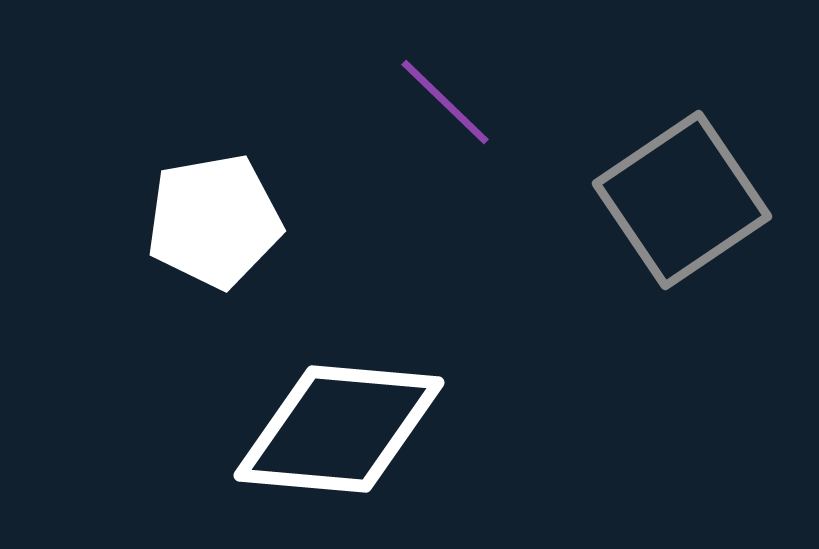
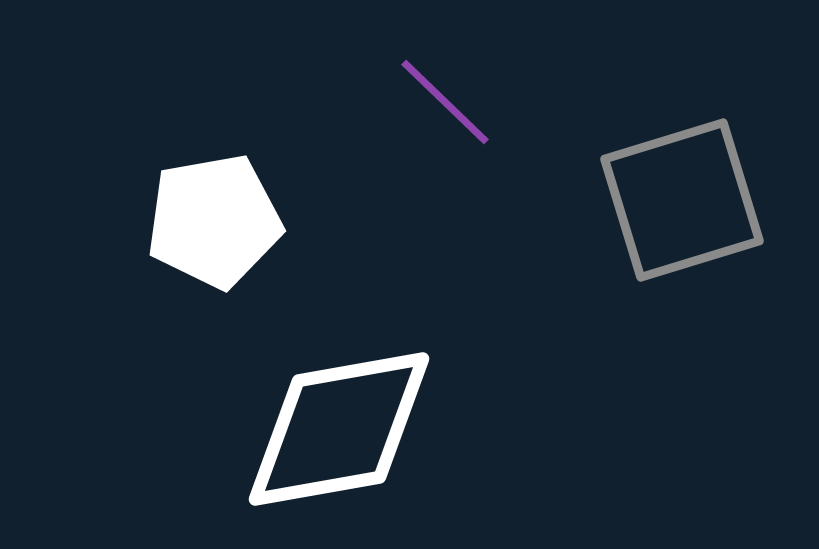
gray square: rotated 17 degrees clockwise
white diamond: rotated 15 degrees counterclockwise
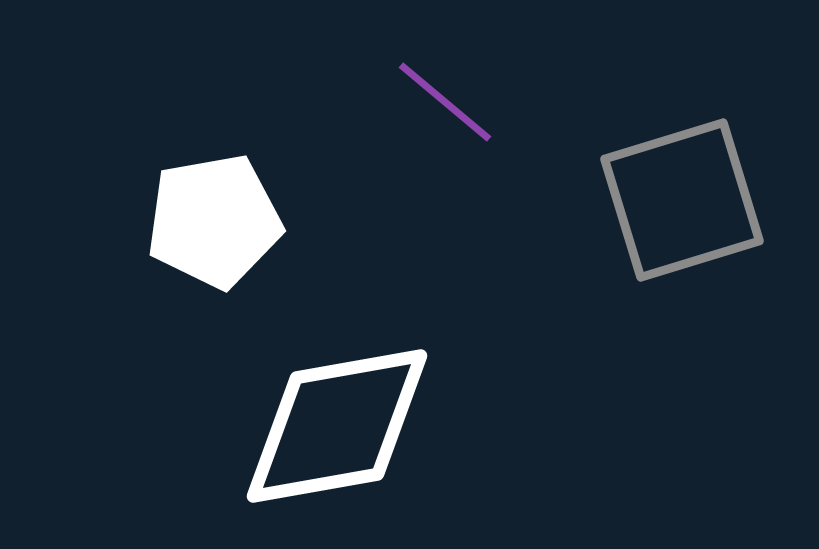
purple line: rotated 4 degrees counterclockwise
white diamond: moved 2 px left, 3 px up
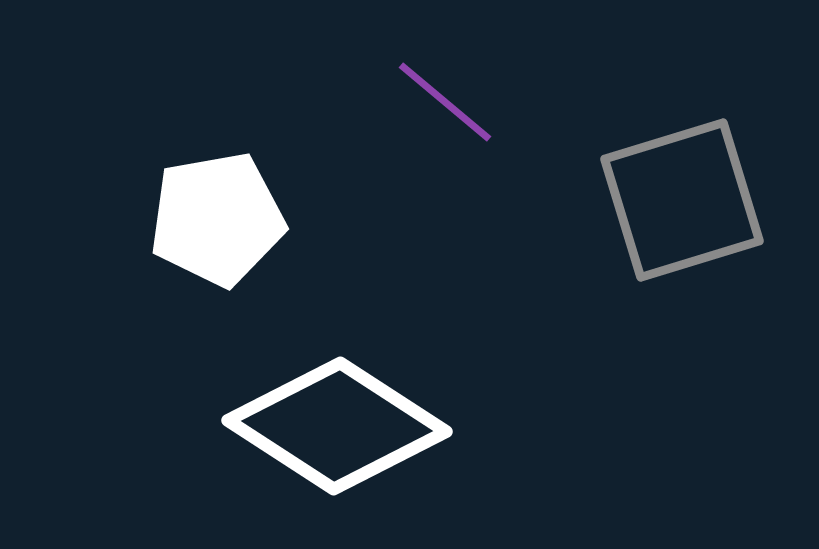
white pentagon: moved 3 px right, 2 px up
white diamond: rotated 43 degrees clockwise
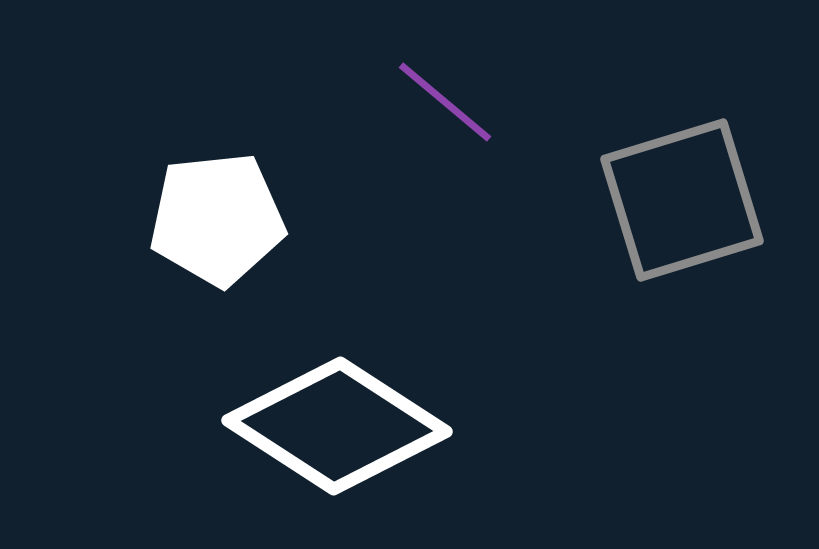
white pentagon: rotated 4 degrees clockwise
